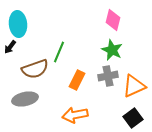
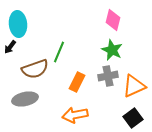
orange rectangle: moved 2 px down
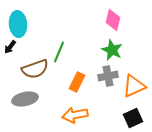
black square: rotated 12 degrees clockwise
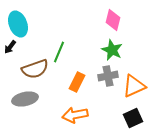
cyan ellipse: rotated 15 degrees counterclockwise
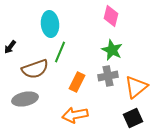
pink diamond: moved 2 px left, 4 px up
cyan ellipse: moved 32 px right; rotated 15 degrees clockwise
green line: moved 1 px right
orange triangle: moved 2 px right, 1 px down; rotated 15 degrees counterclockwise
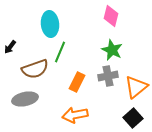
black square: rotated 18 degrees counterclockwise
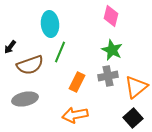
brown semicircle: moved 5 px left, 4 px up
